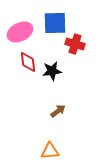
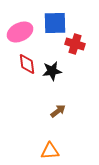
red diamond: moved 1 px left, 2 px down
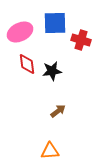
red cross: moved 6 px right, 4 px up
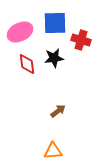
black star: moved 2 px right, 13 px up
orange triangle: moved 3 px right
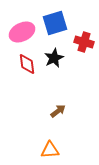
blue square: rotated 15 degrees counterclockwise
pink ellipse: moved 2 px right
red cross: moved 3 px right, 2 px down
black star: rotated 18 degrees counterclockwise
orange triangle: moved 3 px left, 1 px up
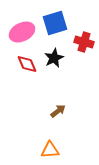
red diamond: rotated 15 degrees counterclockwise
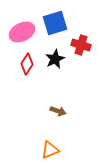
red cross: moved 3 px left, 3 px down
black star: moved 1 px right, 1 px down
red diamond: rotated 55 degrees clockwise
brown arrow: rotated 56 degrees clockwise
orange triangle: rotated 18 degrees counterclockwise
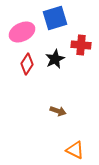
blue square: moved 5 px up
red cross: rotated 12 degrees counterclockwise
orange triangle: moved 25 px right; rotated 48 degrees clockwise
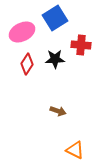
blue square: rotated 15 degrees counterclockwise
black star: rotated 24 degrees clockwise
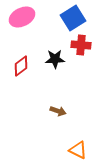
blue square: moved 18 px right
pink ellipse: moved 15 px up
red diamond: moved 6 px left, 2 px down; rotated 20 degrees clockwise
orange triangle: moved 3 px right
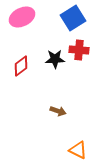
red cross: moved 2 px left, 5 px down
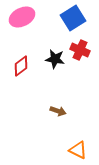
red cross: moved 1 px right; rotated 18 degrees clockwise
black star: rotated 12 degrees clockwise
